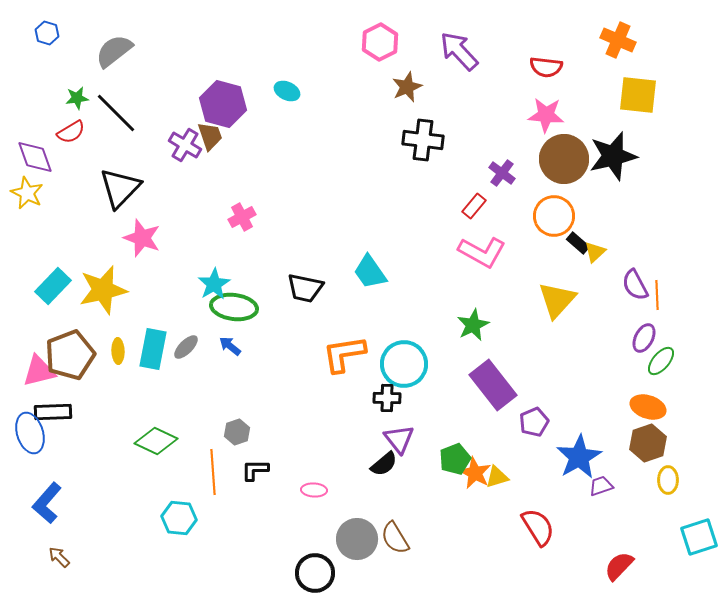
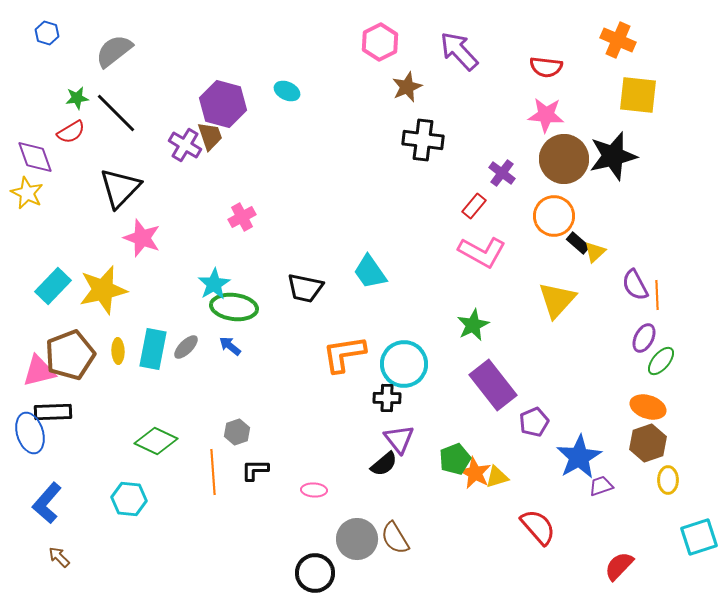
cyan hexagon at (179, 518): moved 50 px left, 19 px up
red semicircle at (538, 527): rotated 9 degrees counterclockwise
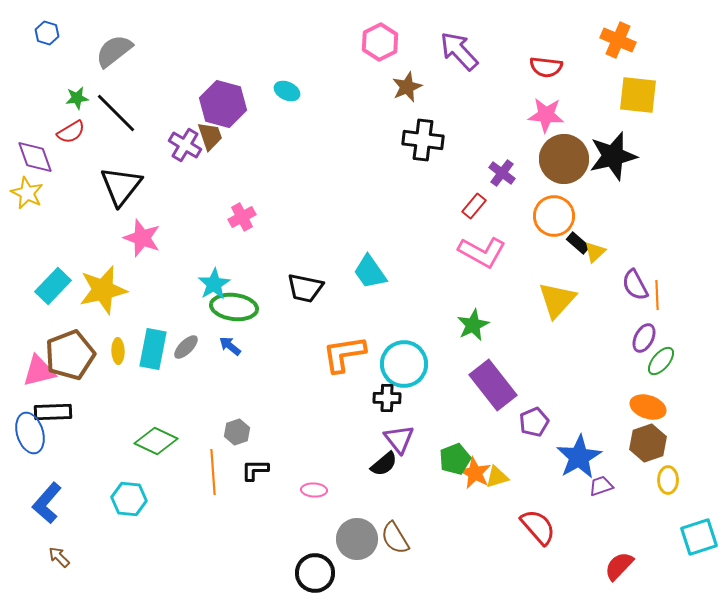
black triangle at (120, 188): moved 1 px right, 2 px up; rotated 6 degrees counterclockwise
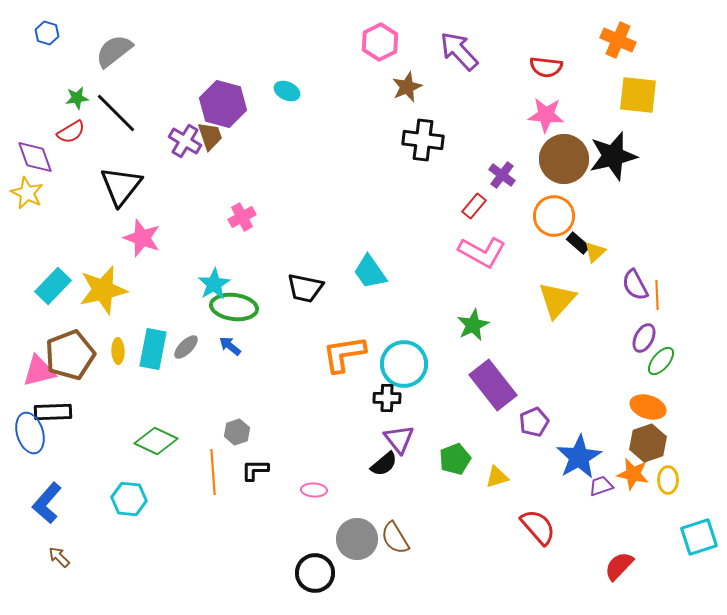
purple cross at (185, 145): moved 4 px up
purple cross at (502, 173): moved 2 px down
orange star at (475, 473): moved 158 px right, 1 px down; rotated 16 degrees counterclockwise
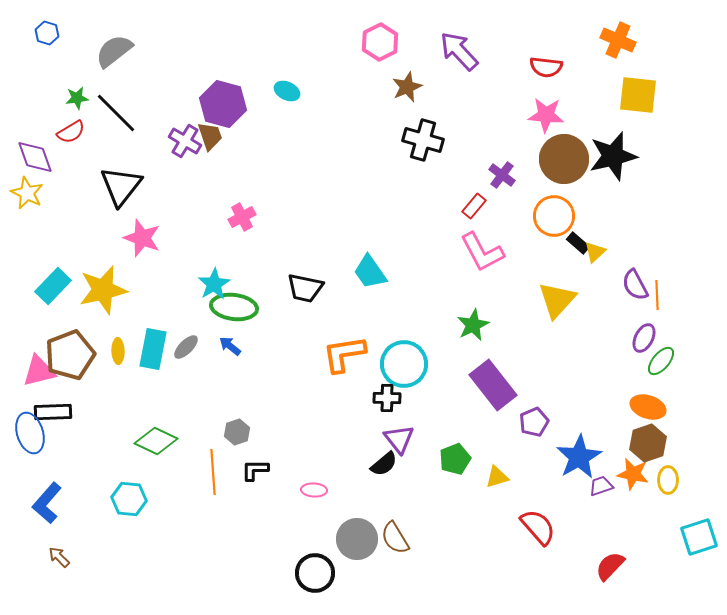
black cross at (423, 140): rotated 9 degrees clockwise
pink L-shape at (482, 252): rotated 33 degrees clockwise
red semicircle at (619, 566): moved 9 px left
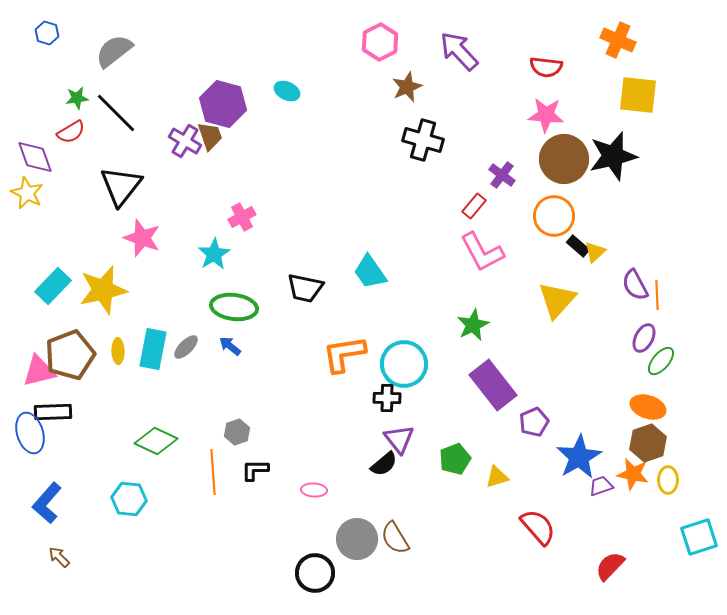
black rectangle at (578, 243): moved 3 px down
cyan star at (214, 284): moved 30 px up
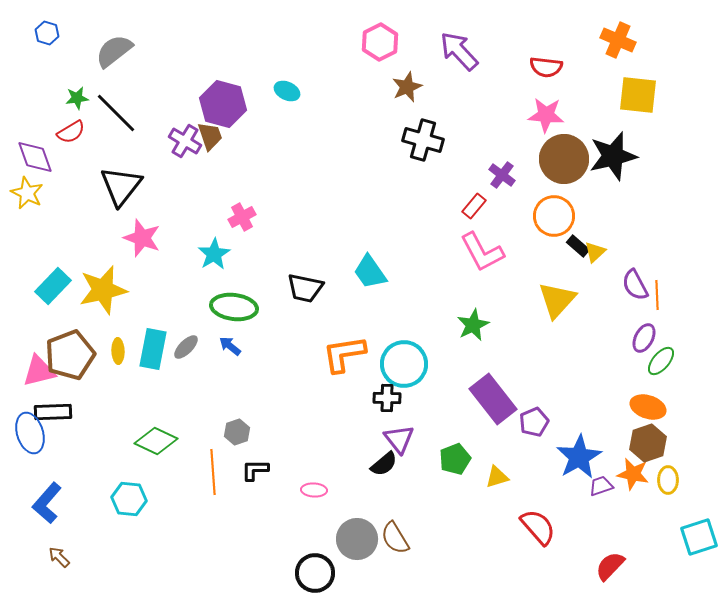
purple rectangle at (493, 385): moved 14 px down
